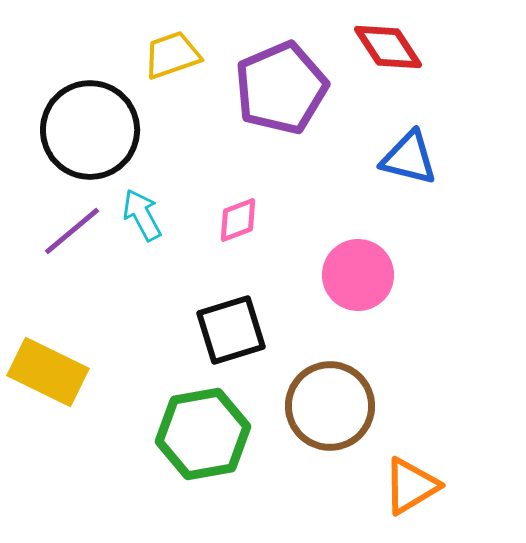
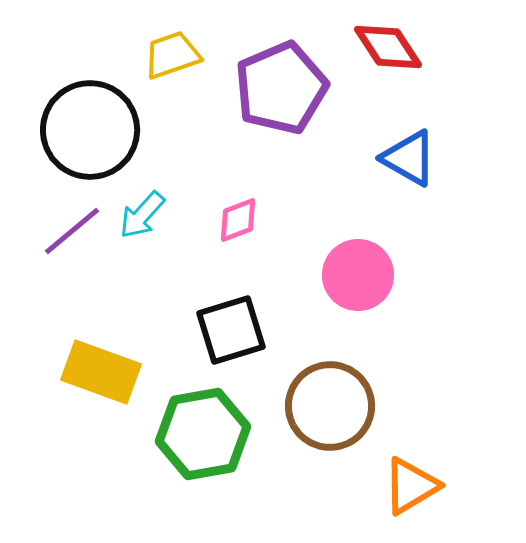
blue triangle: rotated 16 degrees clockwise
cyan arrow: rotated 110 degrees counterclockwise
yellow rectangle: moved 53 px right; rotated 6 degrees counterclockwise
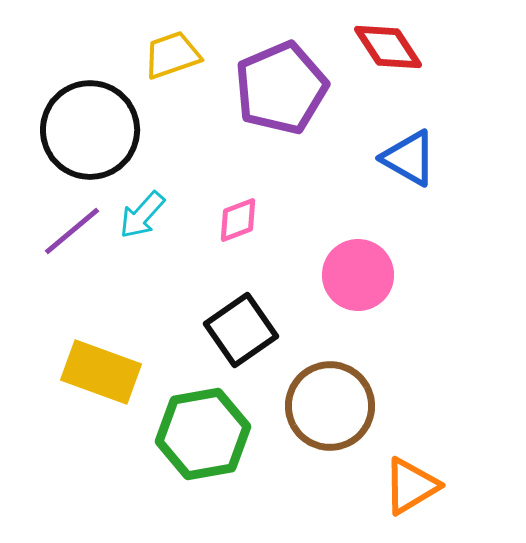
black square: moved 10 px right; rotated 18 degrees counterclockwise
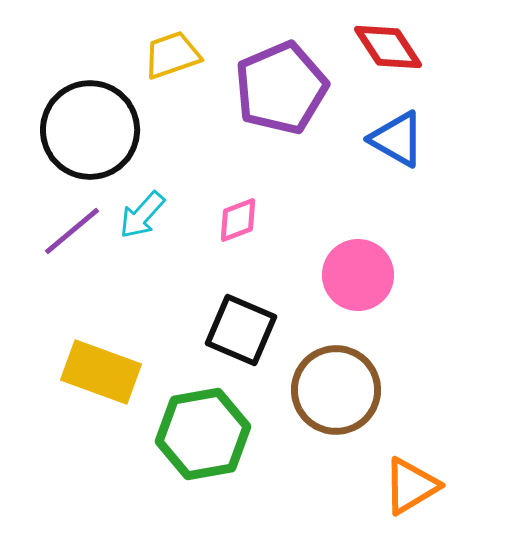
blue triangle: moved 12 px left, 19 px up
black square: rotated 32 degrees counterclockwise
brown circle: moved 6 px right, 16 px up
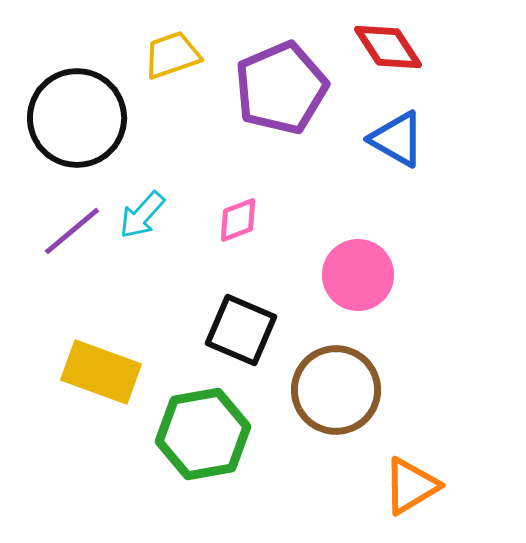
black circle: moved 13 px left, 12 px up
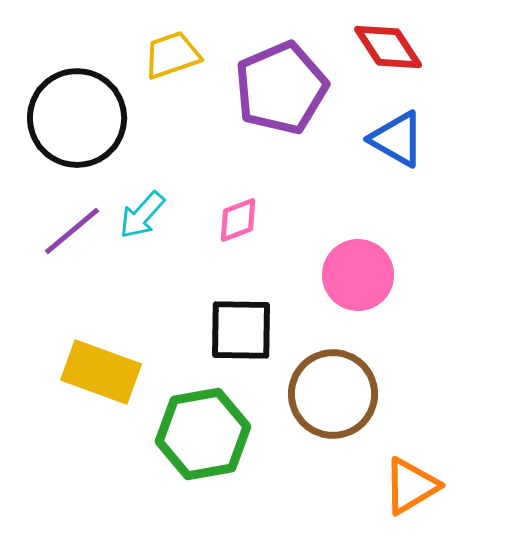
black square: rotated 22 degrees counterclockwise
brown circle: moved 3 px left, 4 px down
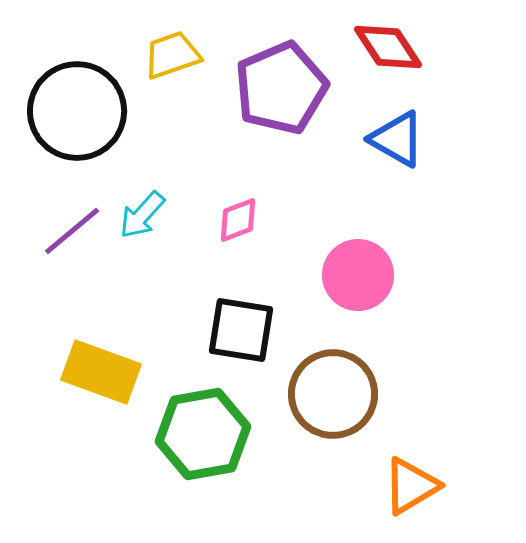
black circle: moved 7 px up
black square: rotated 8 degrees clockwise
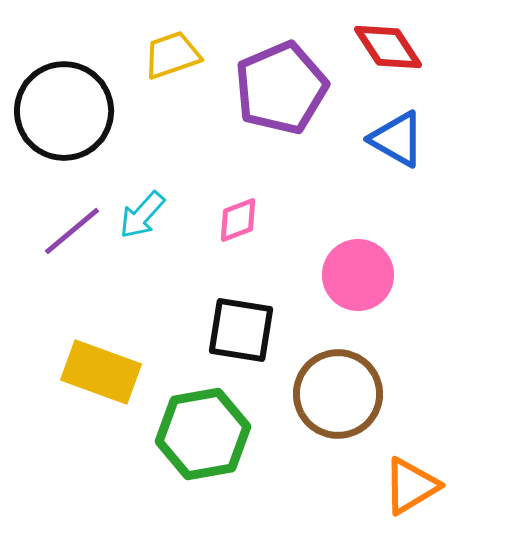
black circle: moved 13 px left
brown circle: moved 5 px right
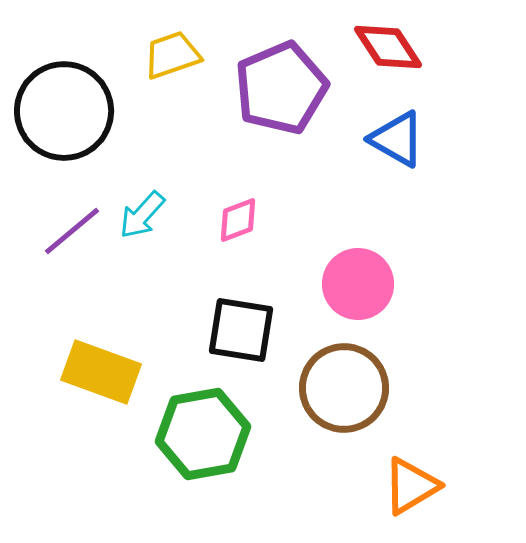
pink circle: moved 9 px down
brown circle: moved 6 px right, 6 px up
